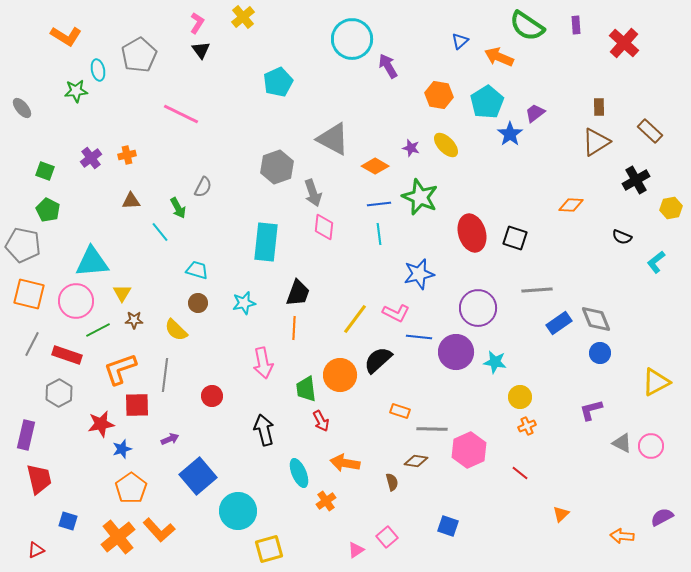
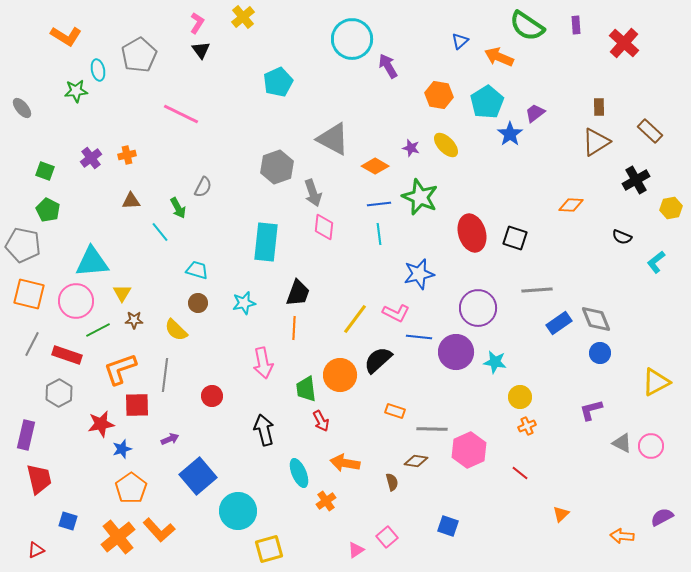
orange rectangle at (400, 411): moved 5 px left
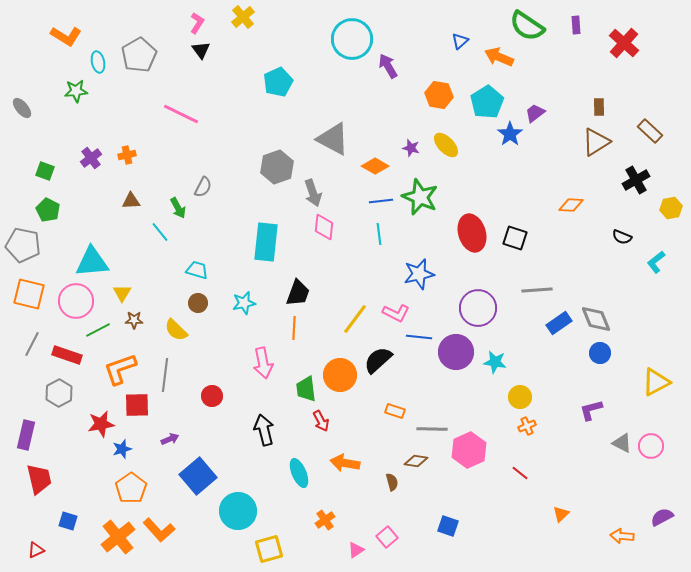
cyan ellipse at (98, 70): moved 8 px up
blue line at (379, 204): moved 2 px right, 3 px up
orange cross at (326, 501): moved 1 px left, 19 px down
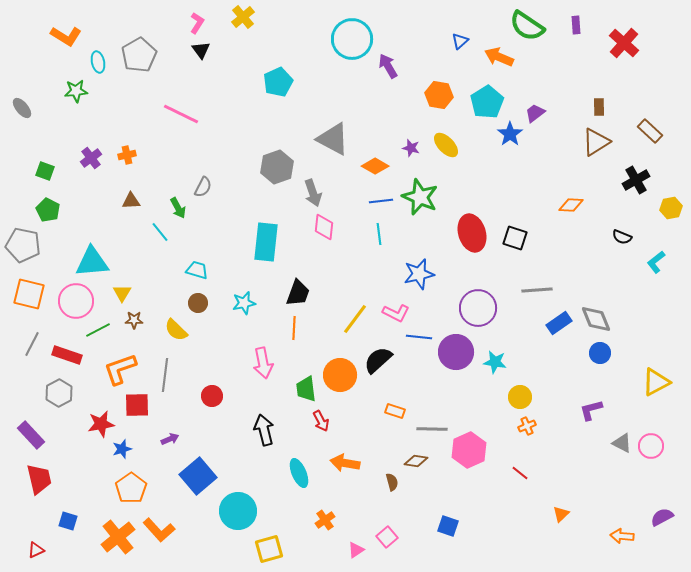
purple rectangle at (26, 435): moved 5 px right; rotated 56 degrees counterclockwise
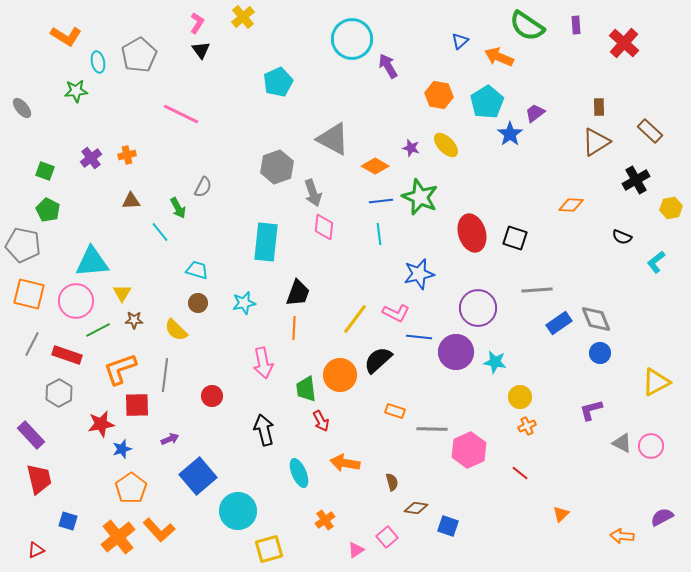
brown diamond at (416, 461): moved 47 px down
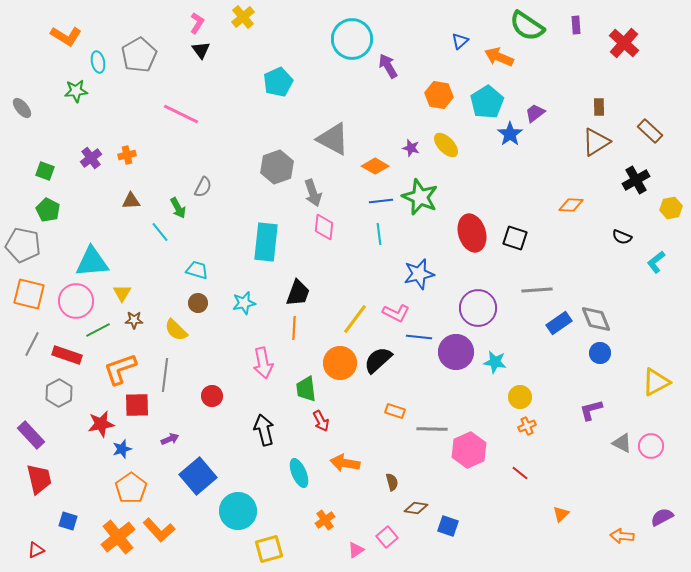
orange circle at (340, 375): moved 12 px up
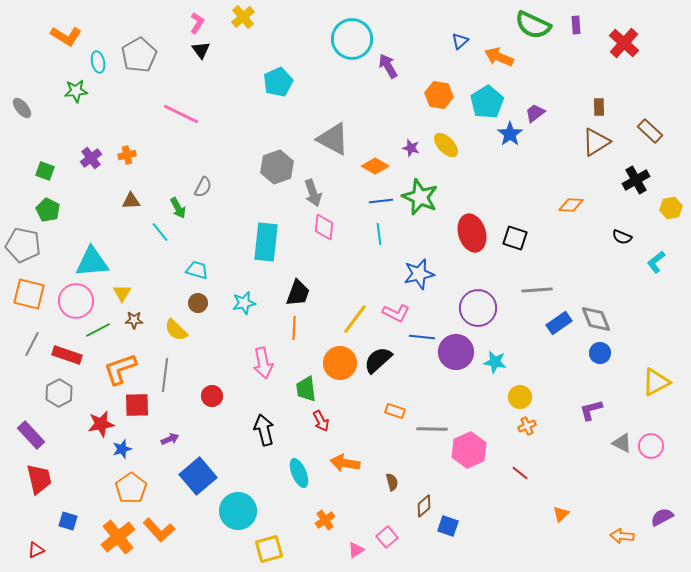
green semicircle at (527, 26): moved 6 px right, 1 px up; rotated 9 degrees counterclockwise
blue line at (419, 337): moved 3 px right
brown diamond at (416, 508): moved 8 px right, 2 px up; rotated 50 degrees counterclockwise
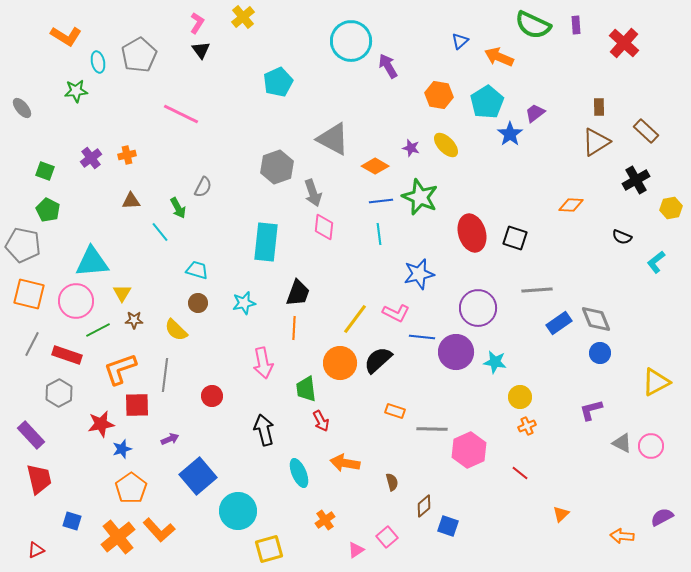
cyan circle at (352, 39): moved 1 px left, 2 px down
brown rectangle at (650, 131): moved 4 px left
blue square at (68, 521): moved 4 px right
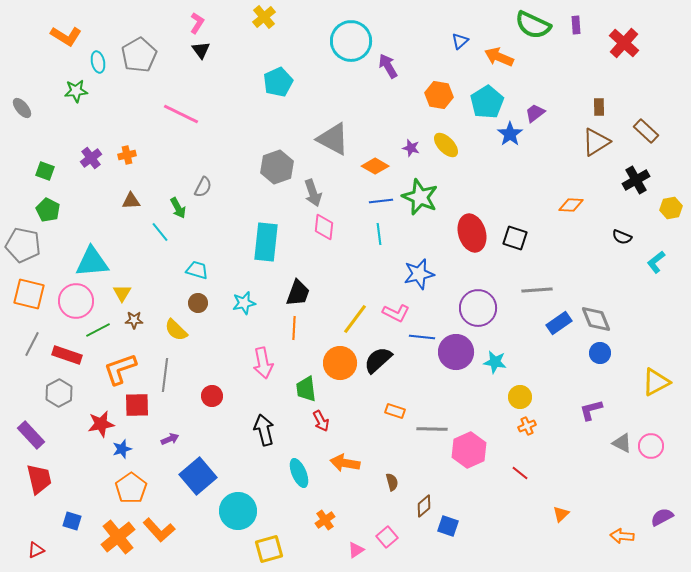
yellow cross at (243, 17): moved 21 px right
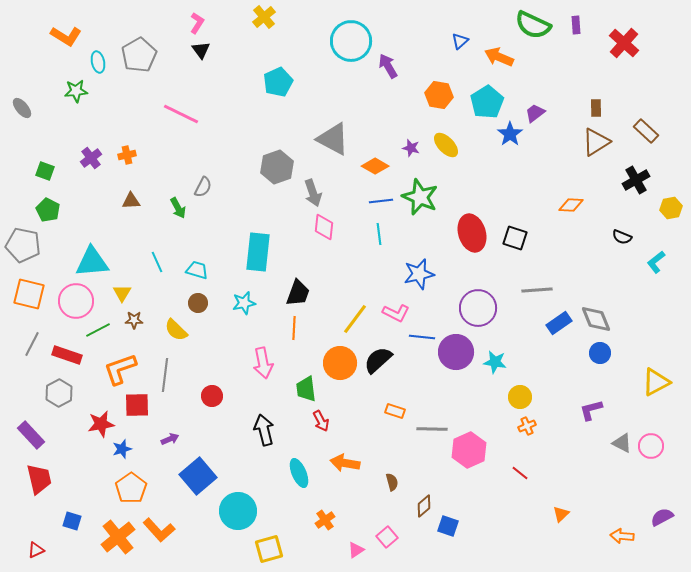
brown rectangle at (599, 107): moved 3 px left, 1 px down
cyan line at (160, 232): moved 3 px left, 30 px down; rotated 15 degrees clockwise
cyan rectangle at (266, 242): moved 8 px left, 10 px down
